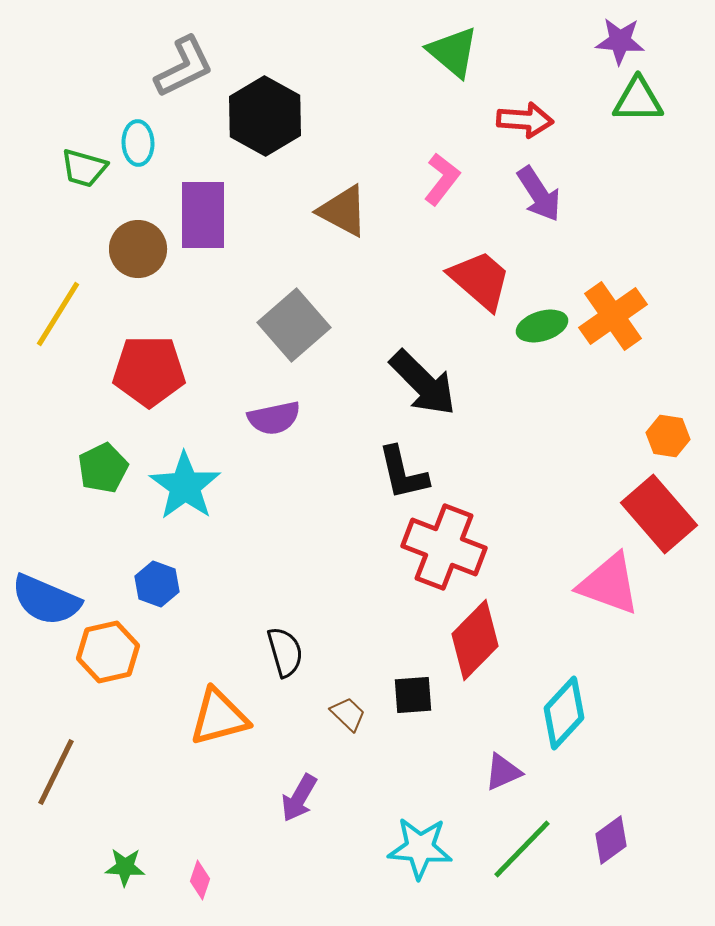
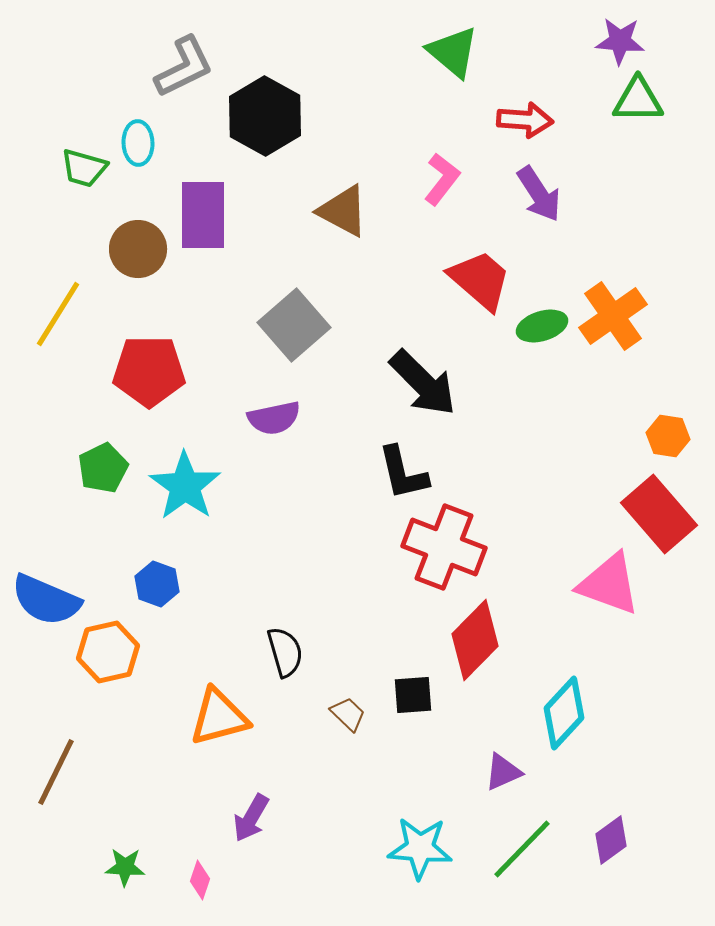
purple arrow at (299, 798): moved 48 px left, 20 px down
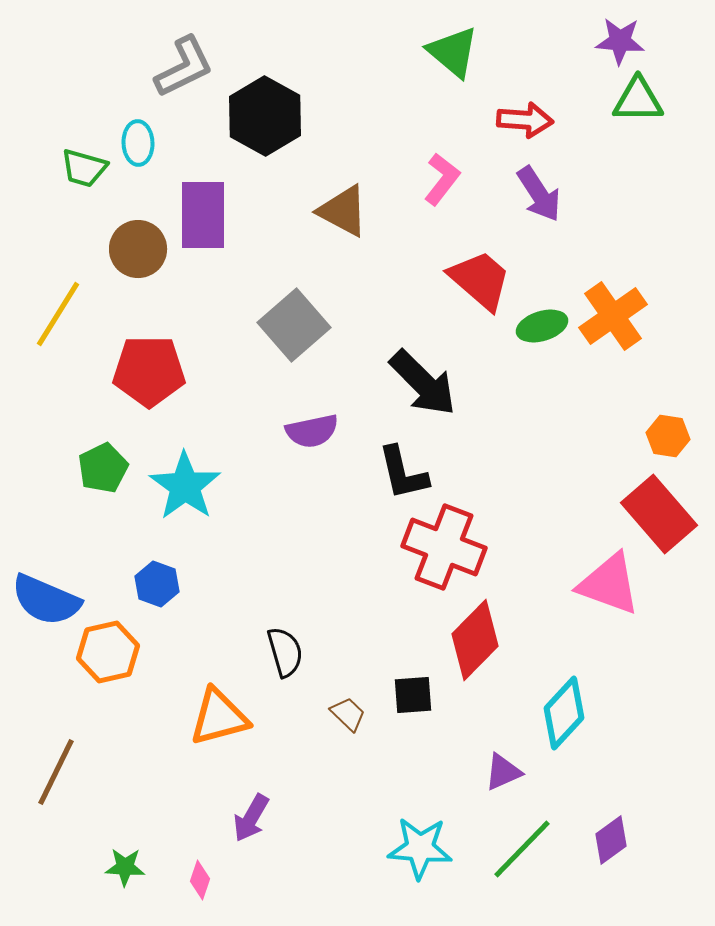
purple semicircle at (274, 418): moved 38 px right, 13 px down
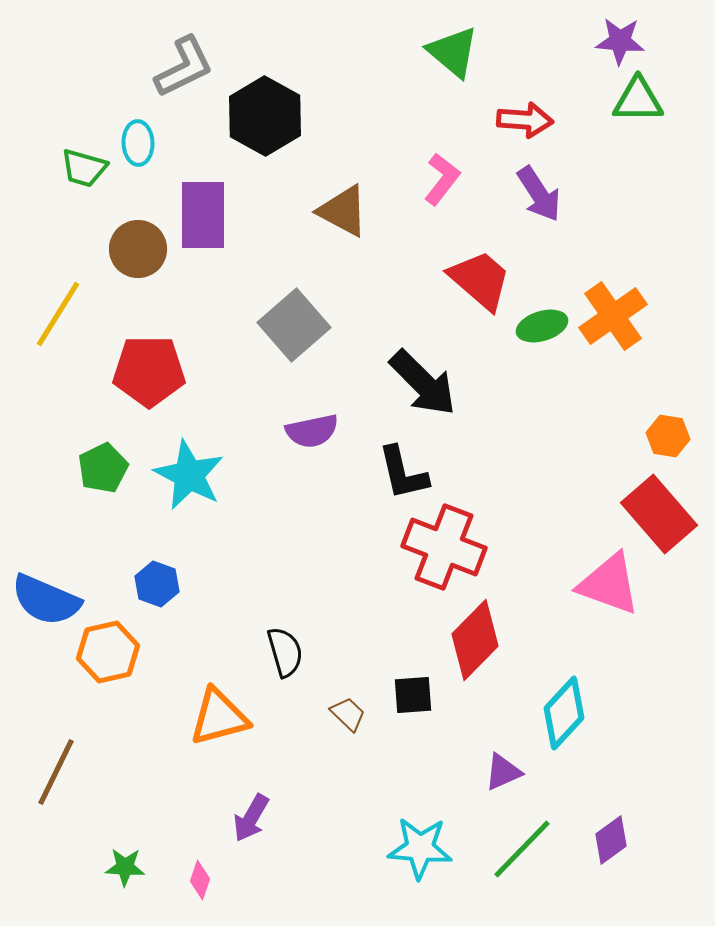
cyan star at (185, 486): moved 4 px right, 11 px up; rotated 8 degrees counterclockwise
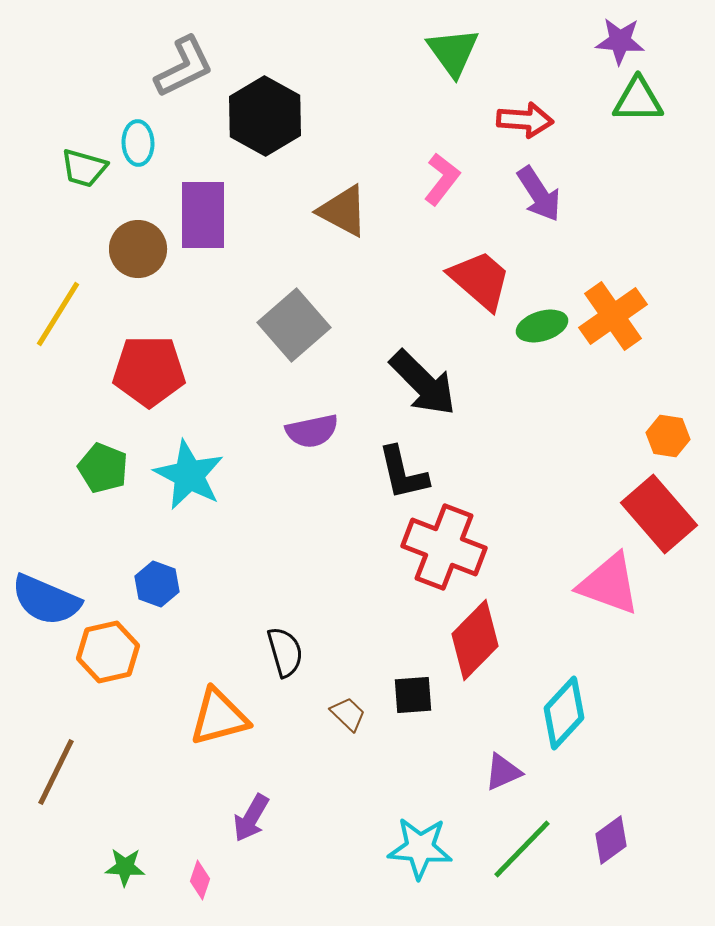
green triangle at (453, 52): rotated 14 degrees clockwise
green pentagon at (103, 468): rotated 24 degrees counterclockwise
